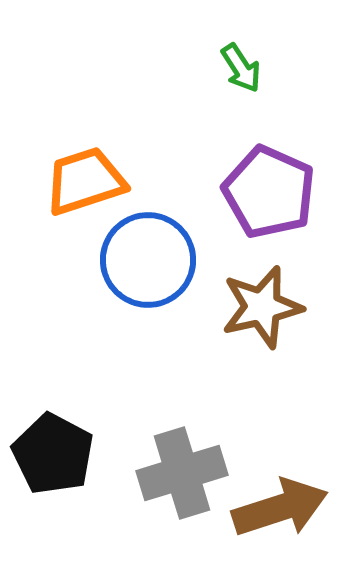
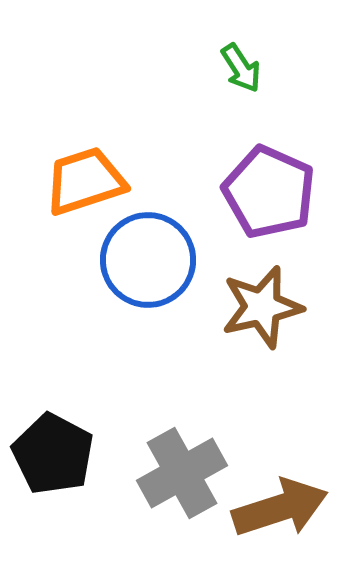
gray cross: rotated 12 degrees counterclockwise
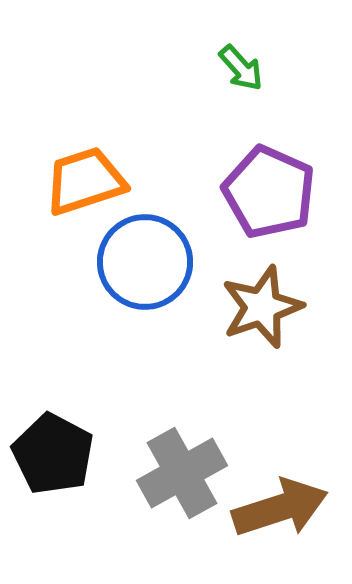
green arrow: rotated 9 degrees counterclockwise
blue circle: moved 3 px left, 2 px down
brown star: rotated 6 degrees counterclockwise
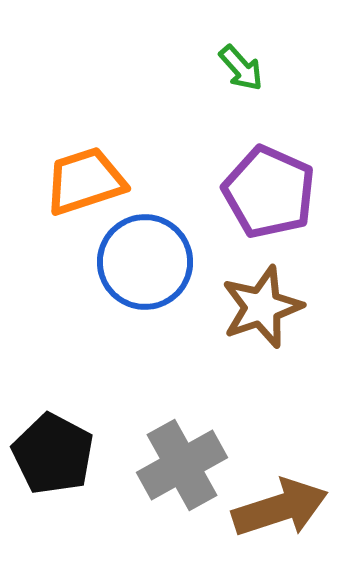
gray cross: moved 8 px up
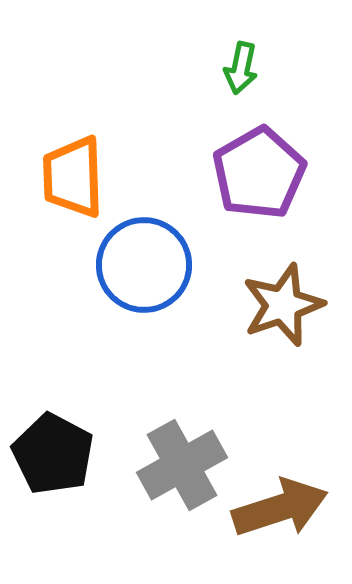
green arrow: rotated 54 degrees clockwise
orange trapezoid: moved 12 px left, 4 px up; rotated 74 degrees counterclockwise
purple pentagon: moved 10 px left, 19 px up; rotated 18 degrees clockwise
blue circle: moved 1 px left, 3 px down
brown star: moved 21 px right, 2 px up
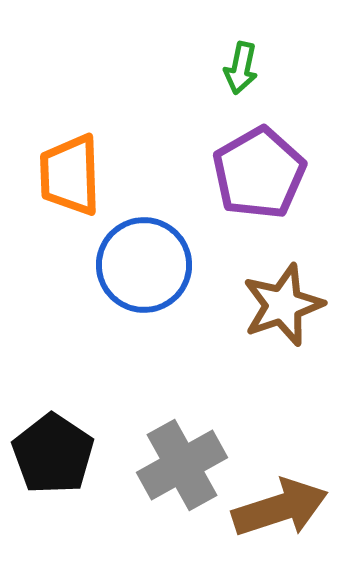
orange trapezoid: moved 3 px left, 2 px up
black pentagon: rotated 6 degrees clockwise
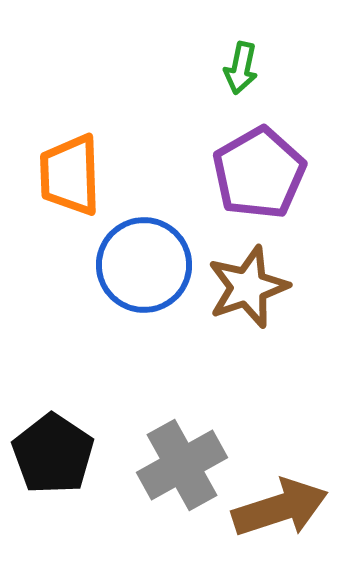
brown star: moved 35 px left, 18 px up
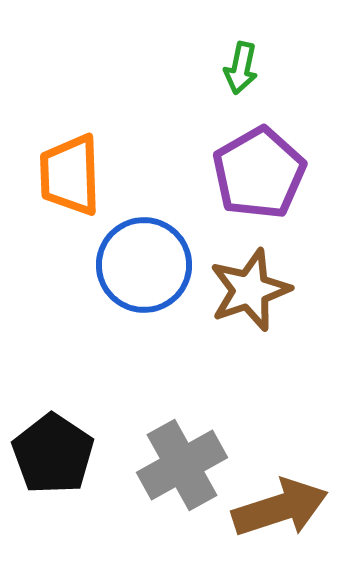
brown star: moved 2 px right, 3 px down
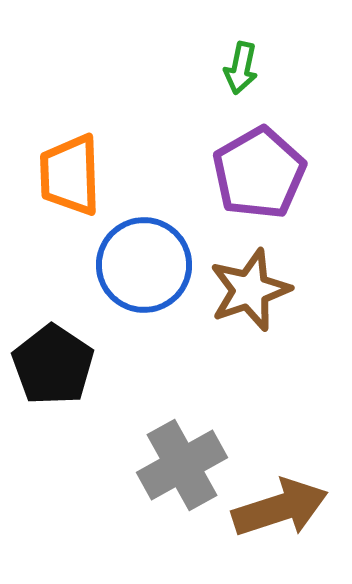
black pentagon: moved 89 px up
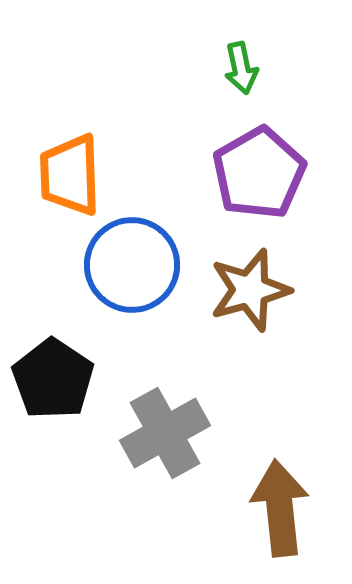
green arrow: rotated 24 degrees counterclockwise
blue circle: moved 12 px left
brown star: rotated 4 degrees clockwise
black pentagon: moved 14 px down
gray cross: moved 17 px left, 32 px up
brown arrow: rotated 78 degrees counterclockwise
